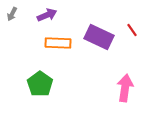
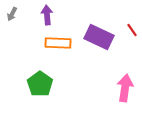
purple arrow: rotated 72 degrees counterclockwise
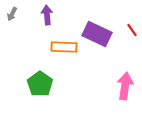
purple rectangle: moved 2 px left, 3 px up
orange rectangle: moved 6 px right, 4 px down
pink arrow: moved 2 px up
